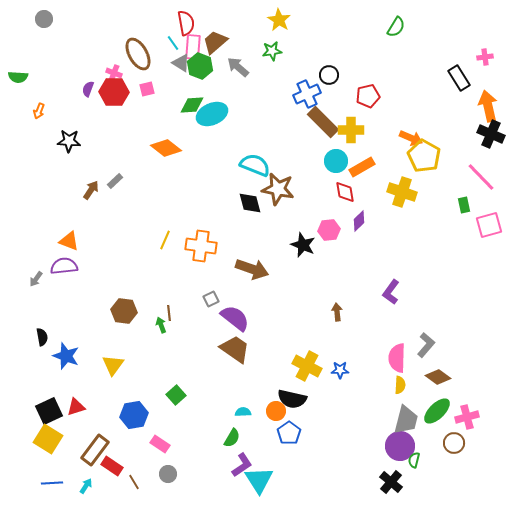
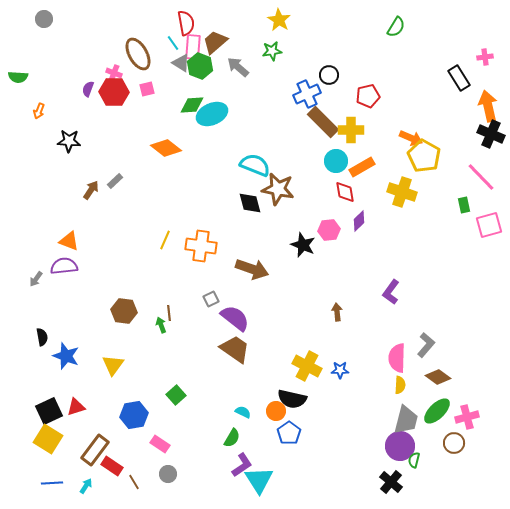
cyan semicircle at (243, 412): rotated 28 degrees clockwise
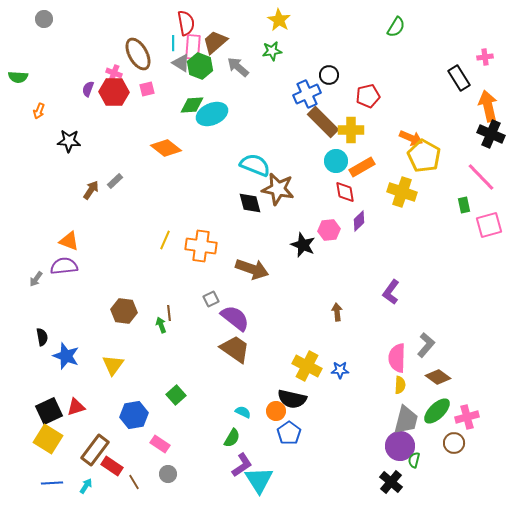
cyan line at (173, 43): rotated 35 degrees clockwise
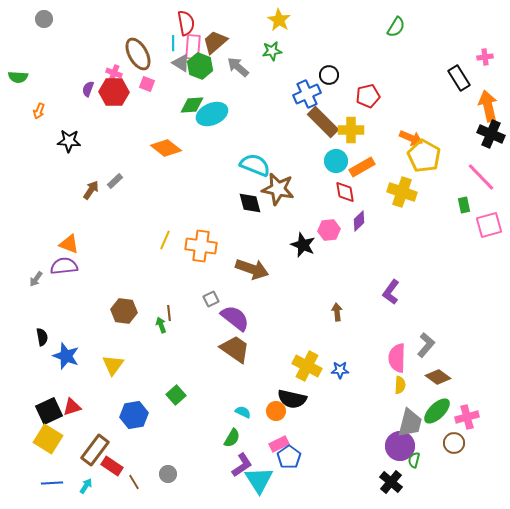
pink square at (147, 89): moved 5 px up; rotated 35 degrees clockwise
orange triangle at (69, 241): moved 3 px down
red triangle at (76, 407): moved 4 px left
gray trapezoid at (406, 420): moved 4 px right, 3 px down
blue pentagon at (289, 433): moved 24 px down
pink rectangle at (160, 444): moved 119 px right; rotated 60 degrees counterclockwise
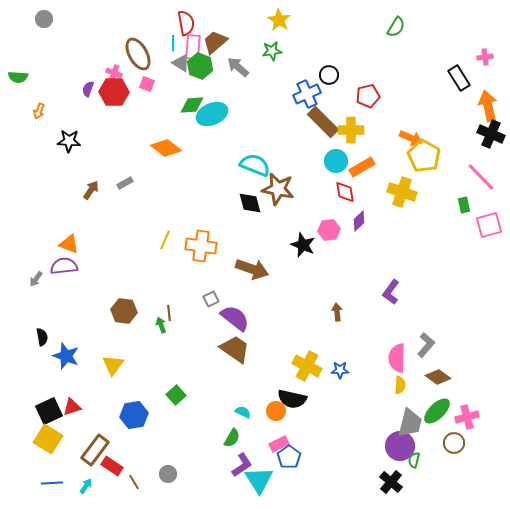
gray rectangle at (115, 181): moved 10 px right, 2 px down; rotated 14 degrees clockwise
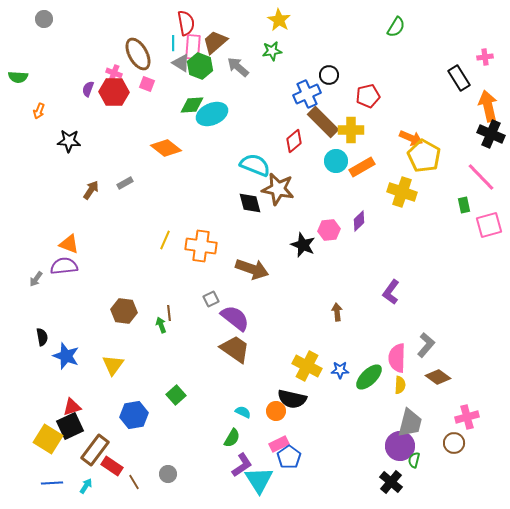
red diamond at (345, 192): moved 51 px left, 51 px up; rotated 60 degrees clockwise
black square at (49, 411): moved 21 px right, 15 px down
green ellipse at (437, 411): moved 68 px left, 34 px up
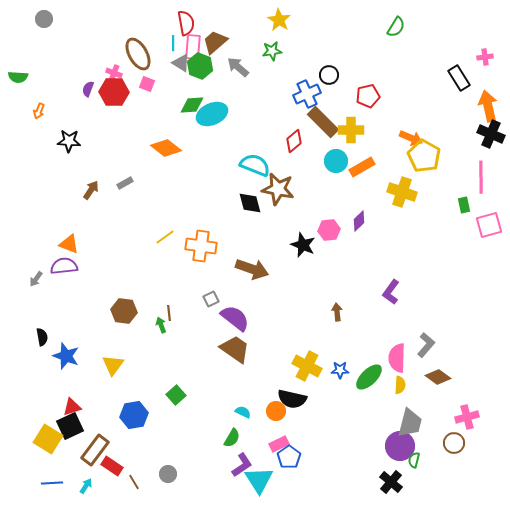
pink line at (481, 177): rotated 44 degrees clockwise
yellow line at (165, 240): moved 3 px up; rotated 30 degrees clockwise
